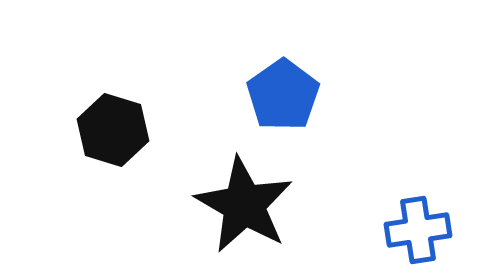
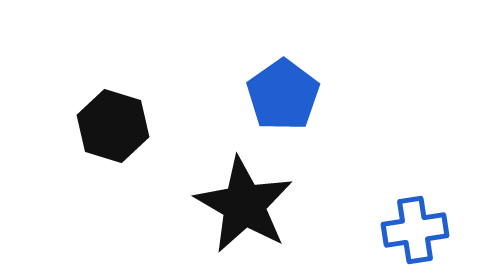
black hexagon: moved 4 px up
blue cross: moved 3 px left
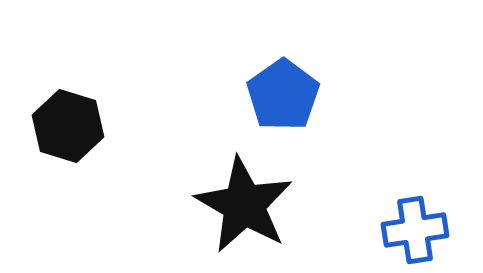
black hexagon: moved 45 px left
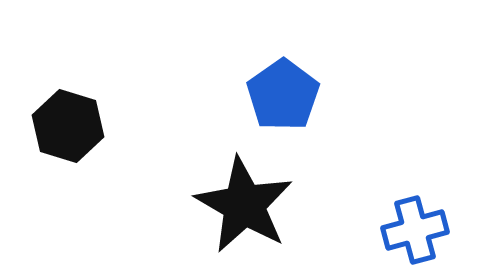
blue cross: rotated 6 degrees counterclockwise
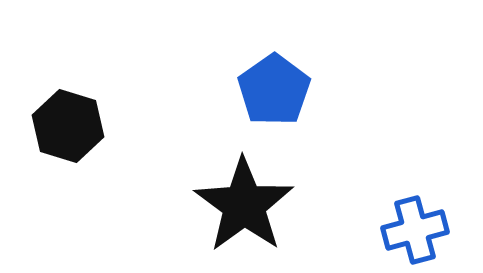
blue pentagon: moved 9 px left, 5 px up
black star: rotated 6 degrees clockwise
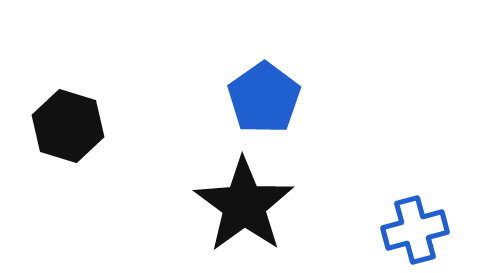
blue pentagon: moved 10 px left, 8 px down
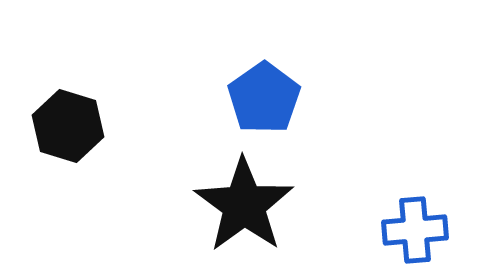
blue cross: rotated 10 degrees clockwise
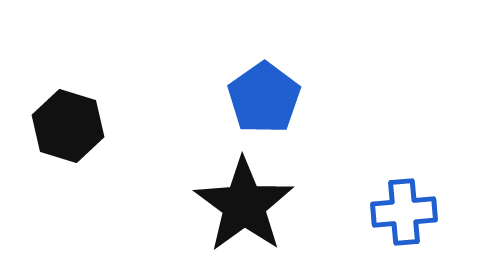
blue cross: moved 11 px left, 18 px up
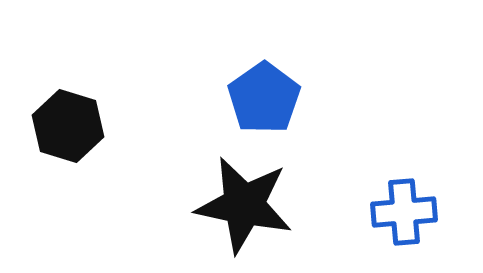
black star: rotated 24 degrees counterclockwise
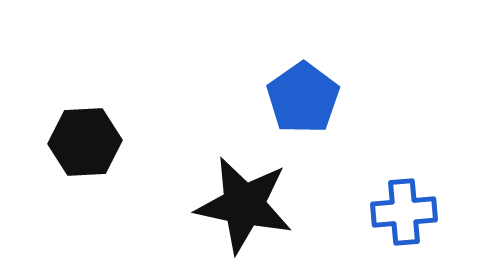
blue pentagon: moved 39 px right
black hexagon: moved 17 px right, 16 px down; rotated 20 degrees counterclockwise
